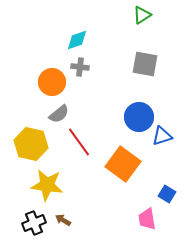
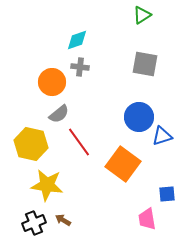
blue square: rotated 36 degrees counterclockwise
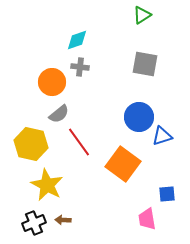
yellow star: rotated 20 degrees clockwise
brown arrow: rotated 28 degrees counterclockwise
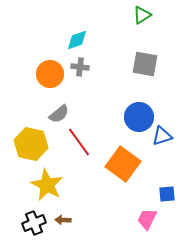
orange circle: moved 2 px left, 8 px up
pink trapezoid: rotated 35 degrees clockwise
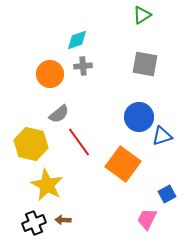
gray cross: moved 3 px right, 1 px up; rotated 12 degrees counterclockwise
blue square: rotated 24 degrees counterclockwise
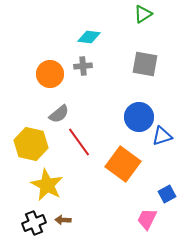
green triangle: moved 1 px right, 1 px up
cyan diamond: moved 12 px right, 3 px up; rotated 25 degrees clockwise
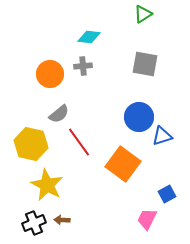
brown arrow: moved 1 px left
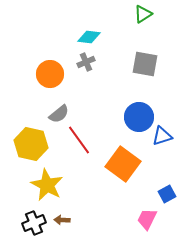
gray cross: moved 3 px right, 4 px up; rotated 18 degrees counterclockwise
red line: moved 2 px up
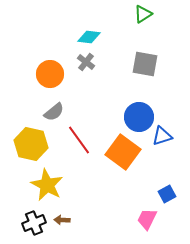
gray cross: rotated 30 degrees counterclockwise
gray semicircle: moved 5 px left, 2 px up
orange square: moved 12 px up
